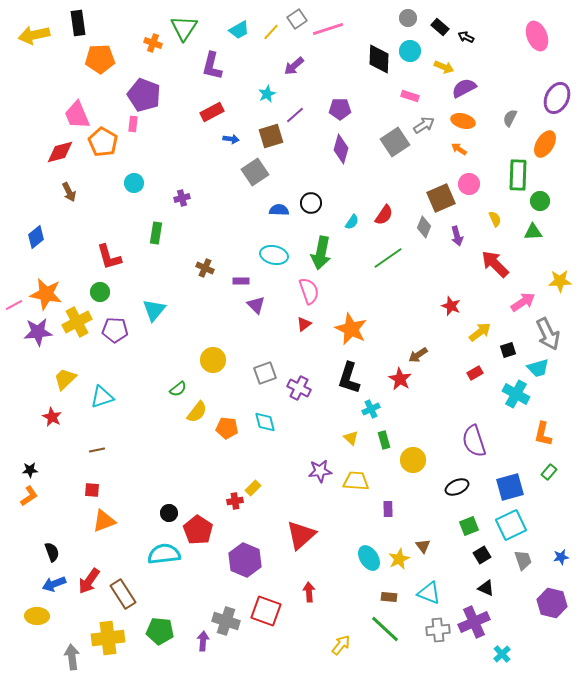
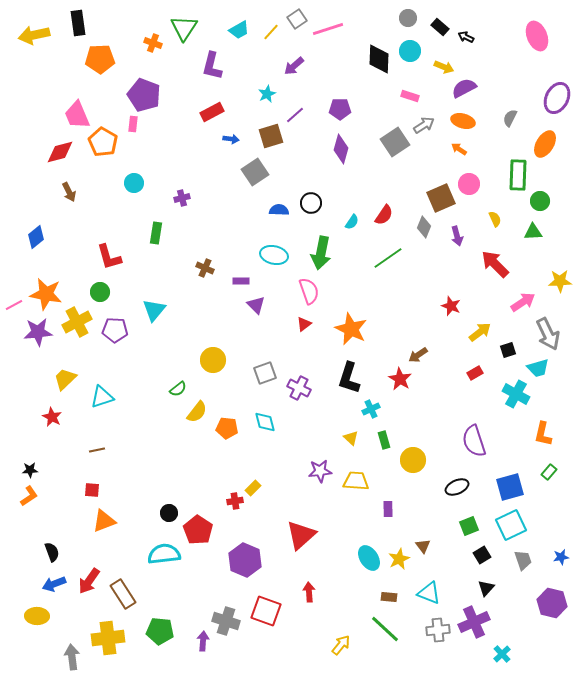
black triangle at (486, 588): rotated 48 degrees clockwise
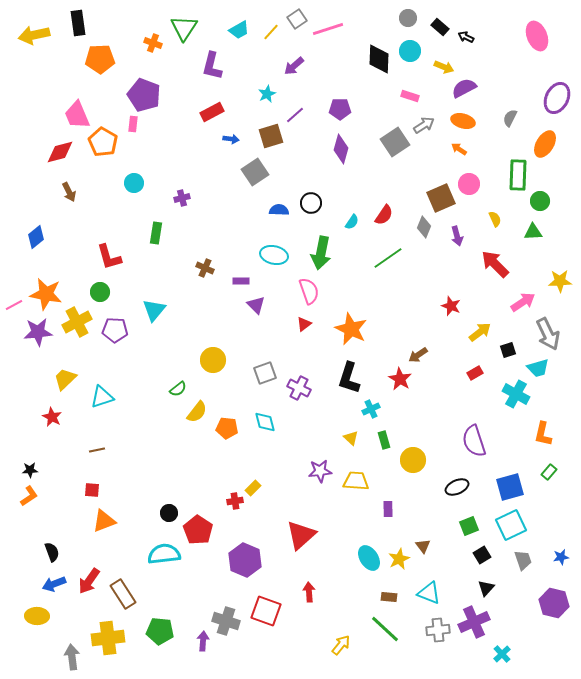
purple hexagon at (552, 603): moved 2 px right
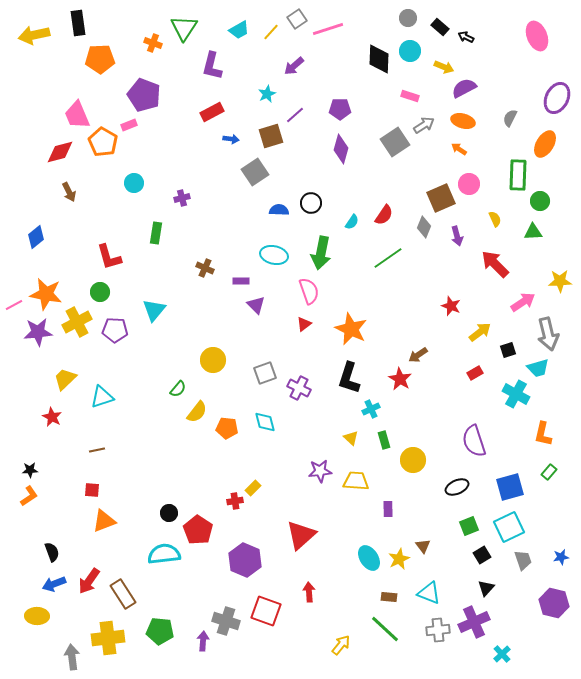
pink rectangle at (133, 124): moved 4 px left, 1 px down; rotated 63 degrees clockwise
gray arrow at (548, 334): rotated 12 degrees clockwise
green semicircle at (178, 389): rotated 12 degrees counterclockwise
cyan square at (511, 525): moved 2 px left, 2 px down
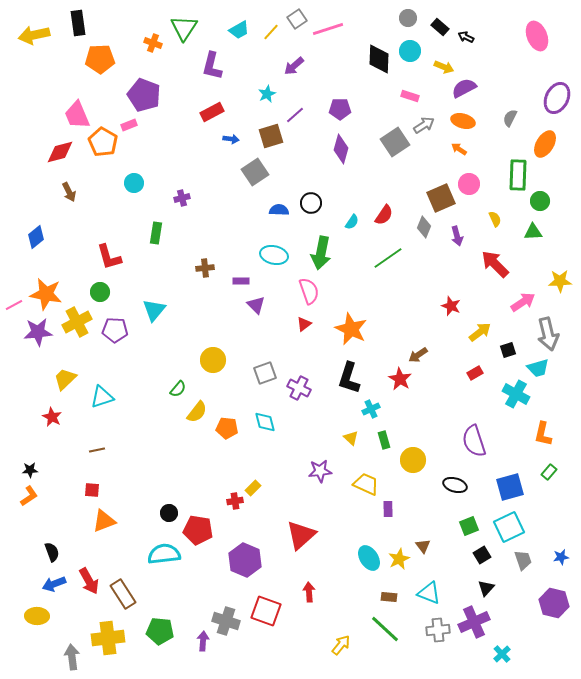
brown cross at (205, 268): rotated 30 degrees counterclockwise
yellow trapezoid at (356, 481): moved 10 px right, 3 px down; rotated 20 degrees clockwise
black ellipse at (457, 487): moved 2 px left, 2 px up; rotated 40 degrees clockwise
red pentagon at (198, 530): rotated 24 degrees counterclockwise
red arrow at (89, 581): rotated 64 degrees counterclockwise
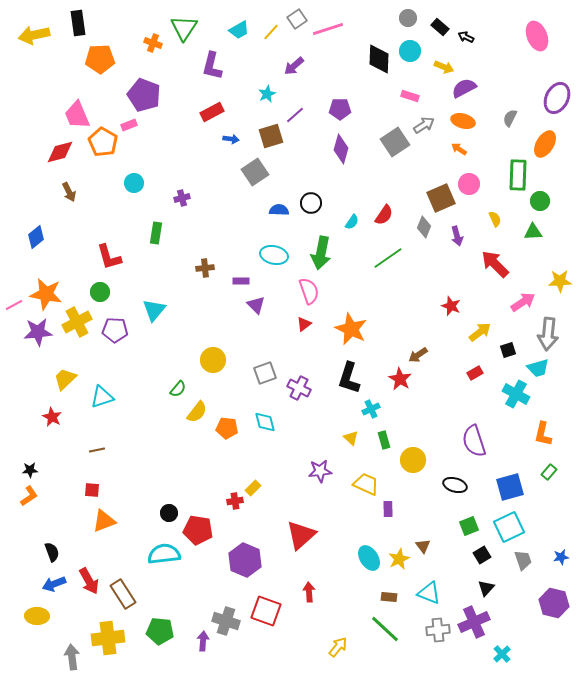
gray arrow at (548, 334): rotated 20 degrees clockwise
yellow arrow at (341, 645): moved 3 px left, 2 px down
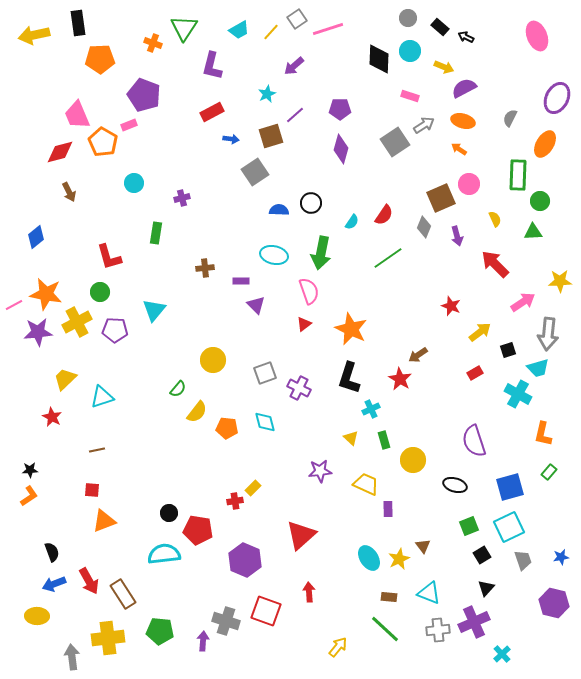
cyan cross at (516, 394): moved 2 px right
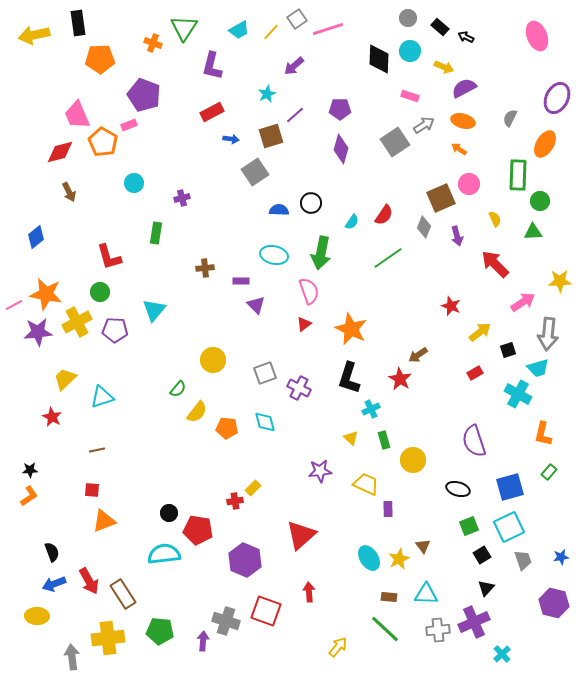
black ellipse at (455, 485): moved 3 px right, 4 px down
cyan triangle at (429, 593): moved 3 px left, 1 px down; rotated 20 degrees counterclockwise
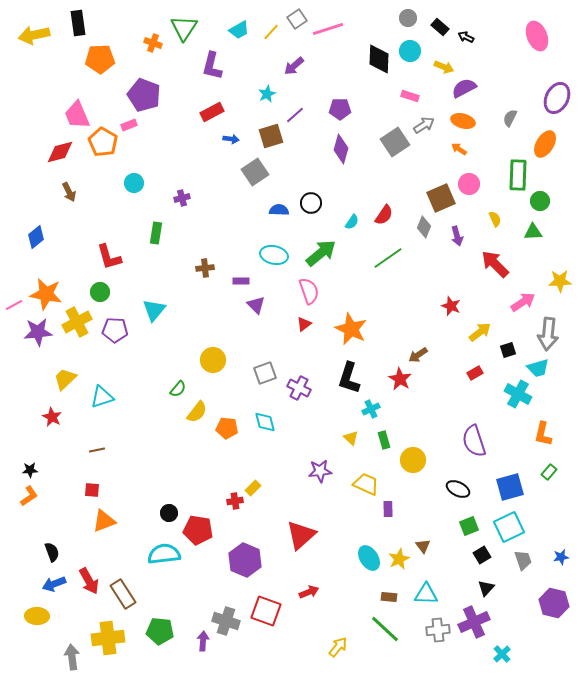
green arrow at (321, 253): rotated 140 degrees counterclockwise
black ellipse at (458, 489): rotated 10 degrees clockwise
red arrow at (309, 592): rotated 72 degrees clockwise
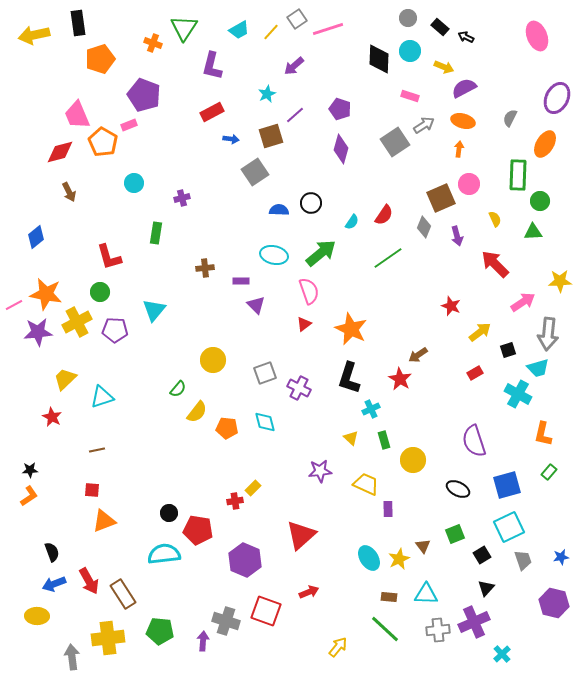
orange pentagon at (100, 59): rotated 16 degrees counterclockwise
purple pentagon at (340, 109): rotated 20 degrees clockwise
orange arrow at (459, 149): rotated 63 degrees clockwise
blue square at (510, 487): moved 3 px left, 2 px up
green square at (469, 526): moved 14 px left, 8 px down
